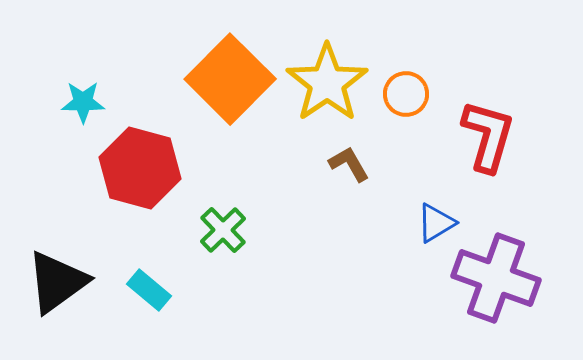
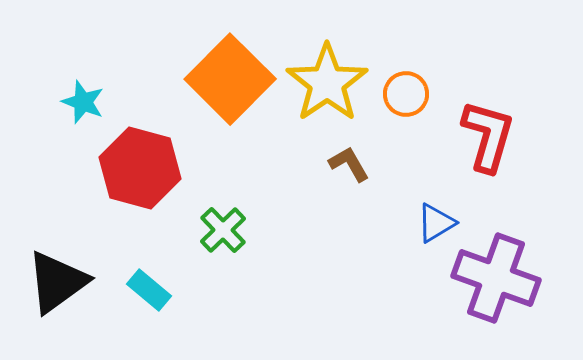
cyan star: rotated 21 degrees clockwise
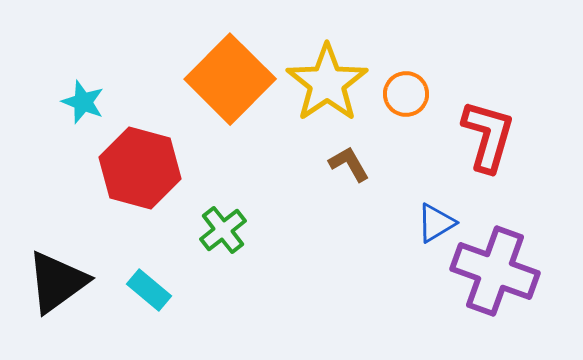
green cross: rotated 6 degrees clockwise
purple cross: moved 1 px left, 7 px up
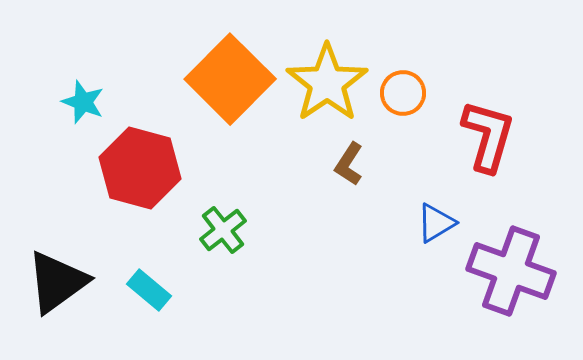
orange circle: moved 3 px left, 1 px up
brown L-shape: rotated 117 degrees counterclockwise
purple cross: moved 16 px right
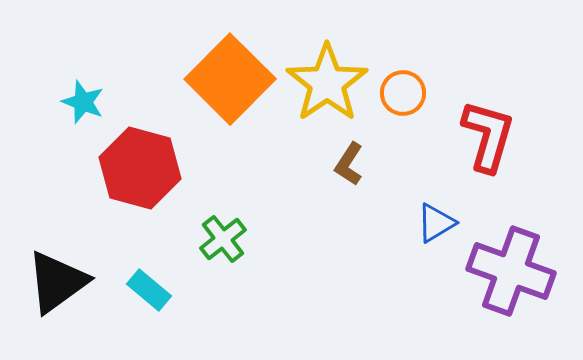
green cross: moved 9 px down
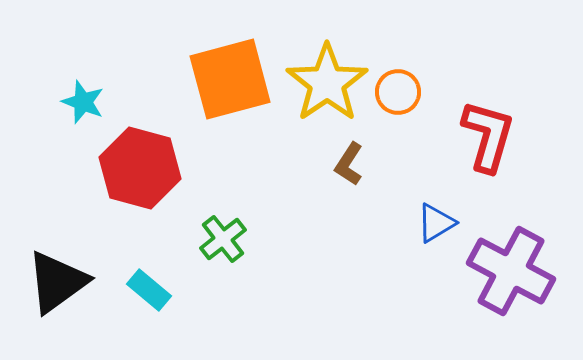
orange square: rotated 30 degrees clockwise
orange circle: moved 5 px left, 1 px up
purple cross: rotated 8 degrees clockwise
